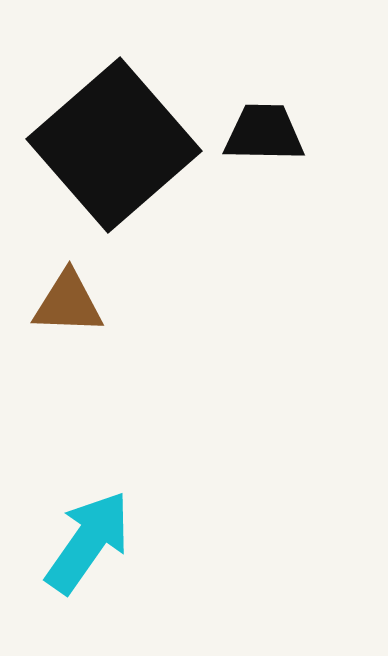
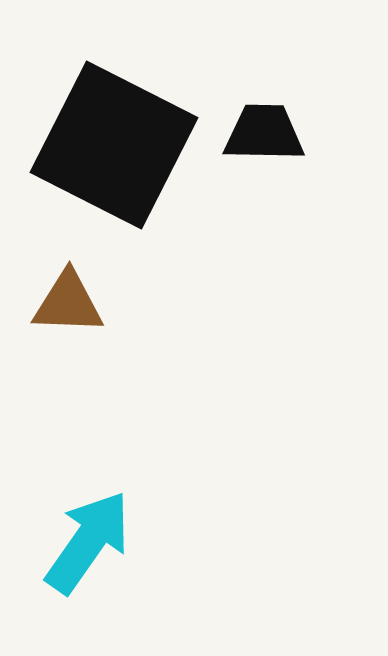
black square: rotated 22 degrees counterclockwise
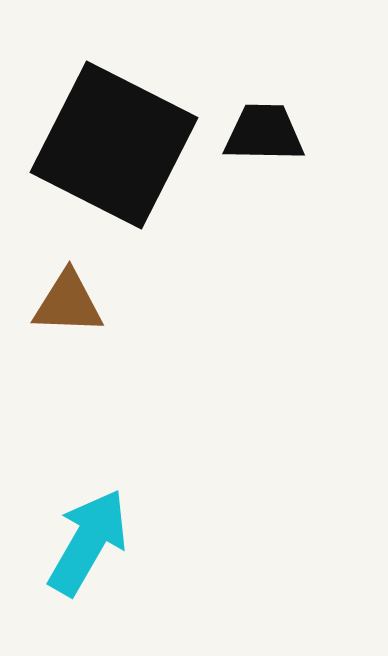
cyan arrow: rotated 5 degrees counterclockwise
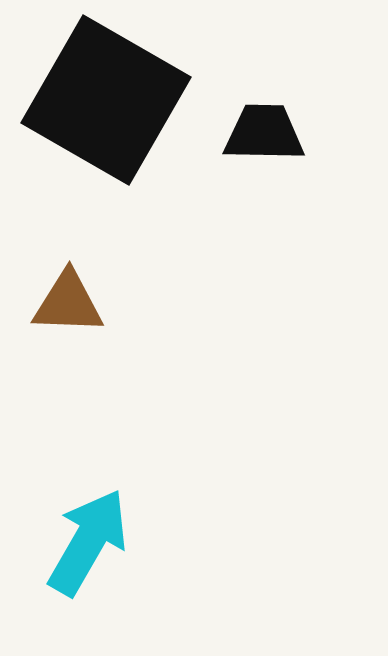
black square: moved 8 px left, 45 px up; rotated 3 degrees clockwise
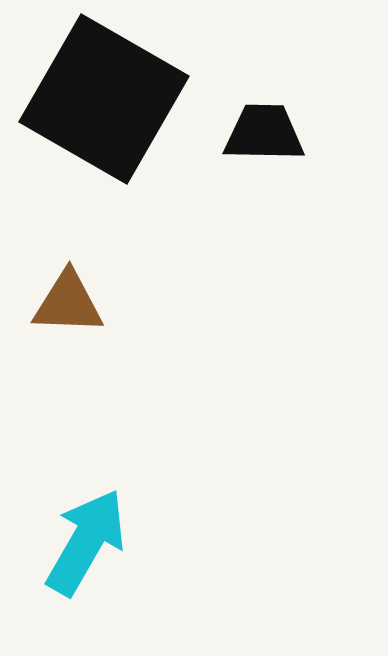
black square: moved 2 px left, 1 px up
cyan arrow: moved 2 px left
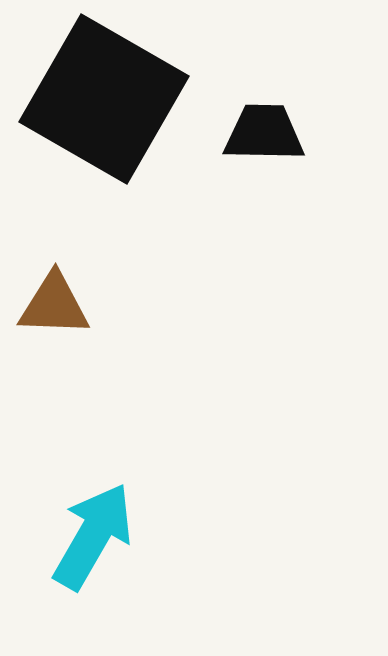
brown triangle: moved 14 px left, 2 px down
cyan arrow: moved 7 px right, 6 px up
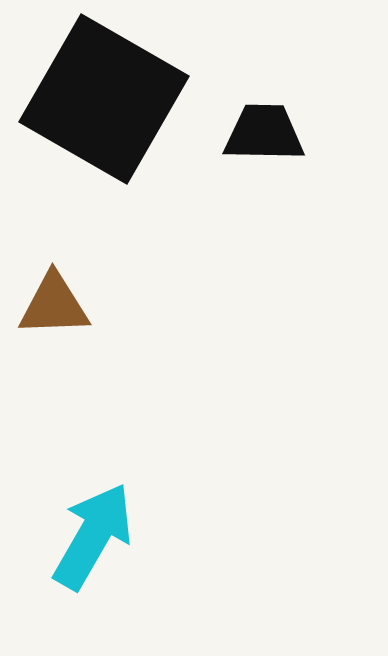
brown triangle: rotated 4 degrees counterclockwise
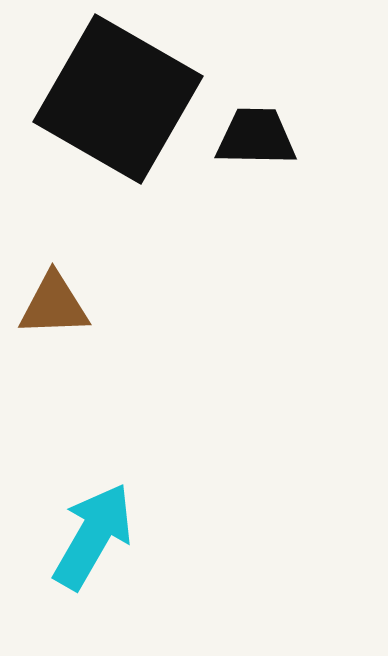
black square: moved 14 px right
black trapezoid: moved 8 px left, 4 px down
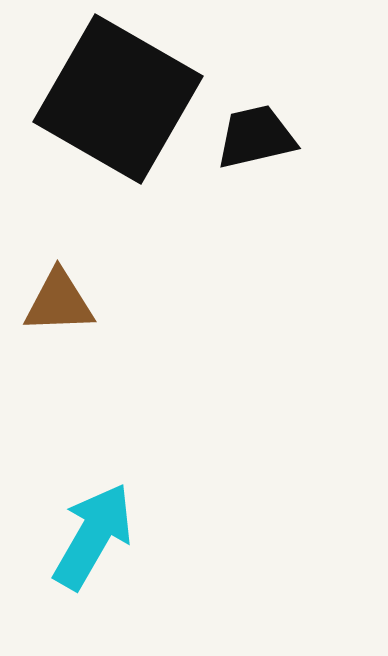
black trapezoid: rotated 14 degrees counterclockwise
brown triangle: moved 5 px right, 3 px up
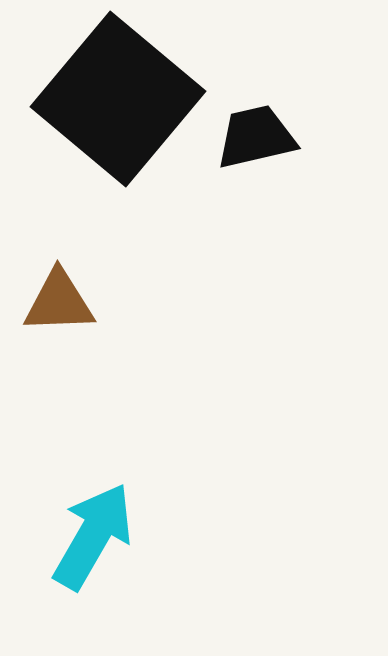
black square: rotated 10 degrees clockwise
